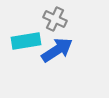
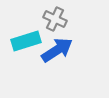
cyan rectangle: rotated 8 degrees counterclockwise
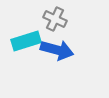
blue arrow: rotated 48 degrees clockwise
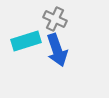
blue arrow: rotated 56 degrees clockwise
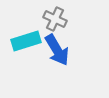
blue arrow: rotated 12 degrees counterclockwise
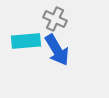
cyan rectangle: rotated 12 degrees clockwise
